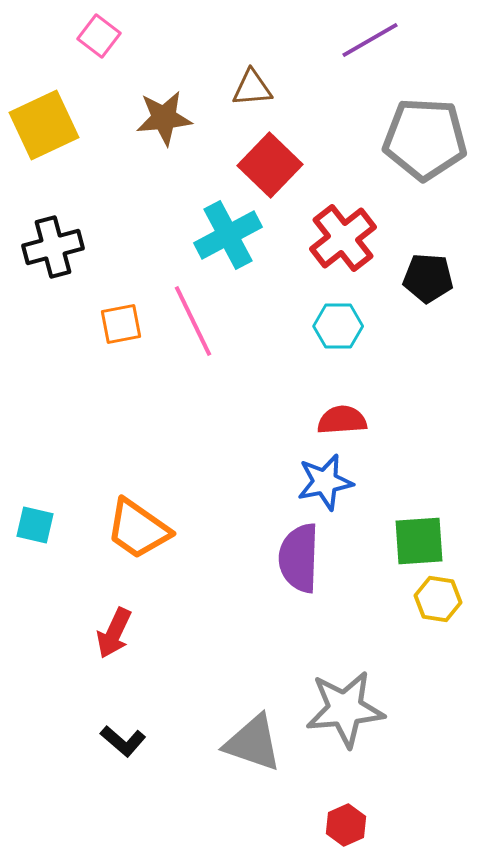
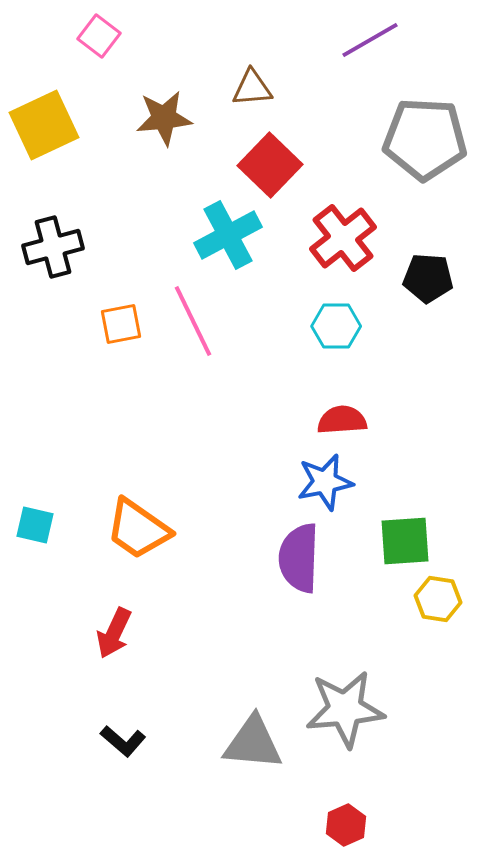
cyan hexagon: moved 2 px left
green square: moved 14 px left
gray triangle: rotated 14 degrees counterclockwise
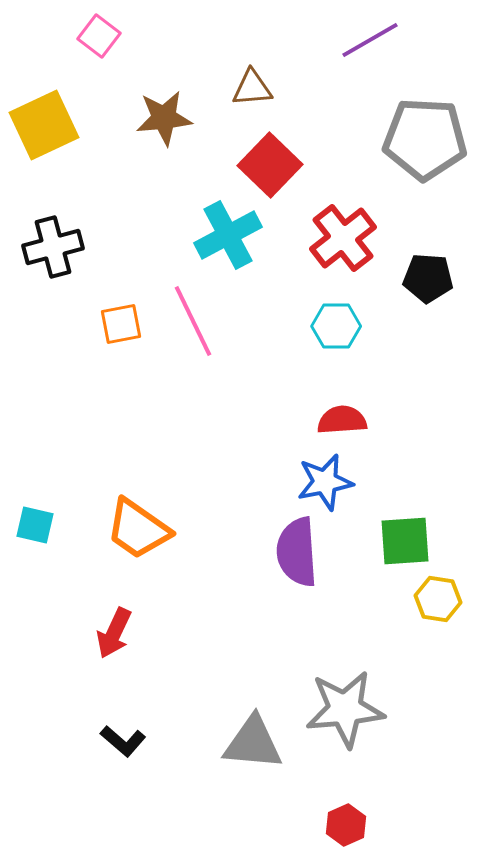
purple semicircle: moved 2 px left, 6 px up; rotated 6 degrees counterclockwise
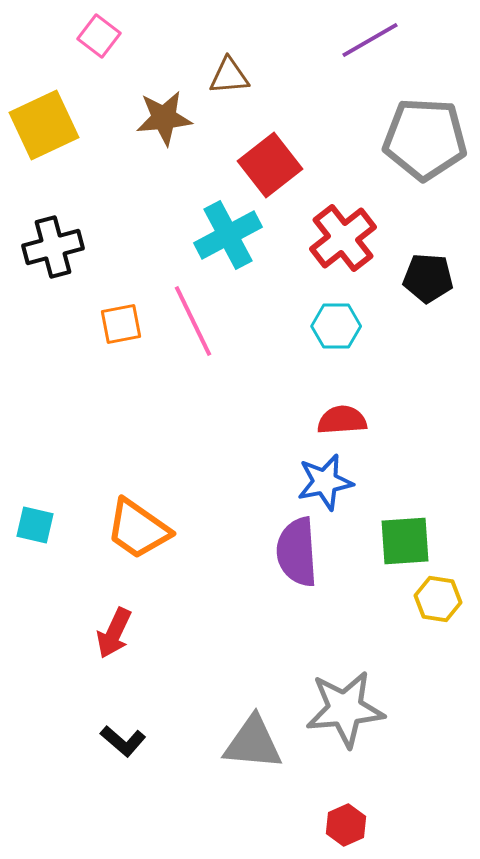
brown triangle: moved 23 px left, 12 px up
red square: rotated 8 degrees clockwise
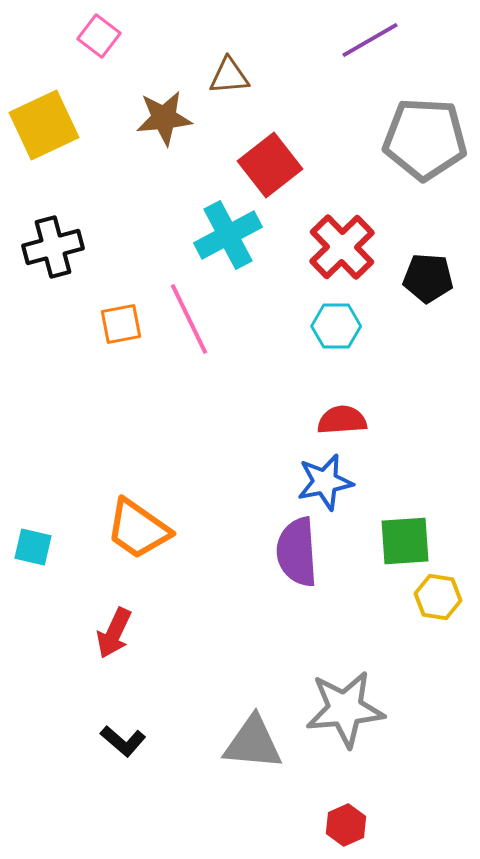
red cross: moved 1 px left, 9 px down; rotated 6 degrees counterclockwise
pink line: moved 4 px left, 2 px up
cyan square: moved 2 px left, 22 px down
yellow hexagon: moved 2 px up
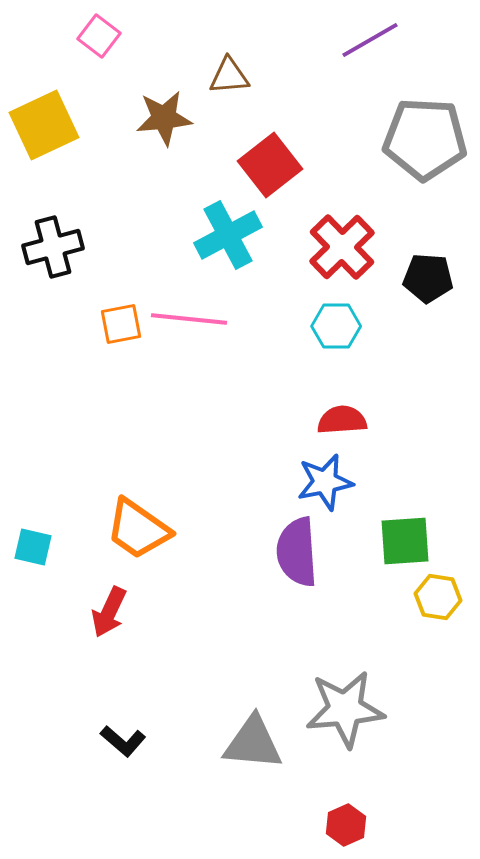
pink line: rotated 58 degrees counterclockwise
red arrow: moved 5 px left, 21 px up
